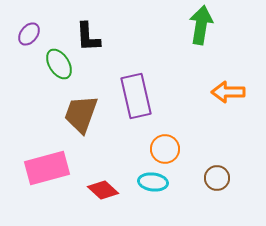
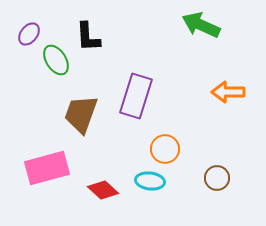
green arrow: rotated 75 degrees counterclockwise
green ellipse: moved 3 px left, 4 px up
purple rectangle: rotated 30 degrees clockwise
cyan ellipse: moved 3 px left, 1 px up
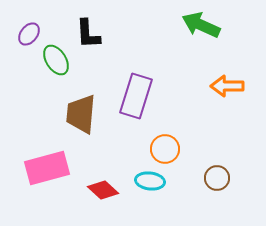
black L-shape: moved 3 px up
orange arrow: moved 1 px left, 6 px up
brown trapezoid: rotated 15 degrees counterclockwise
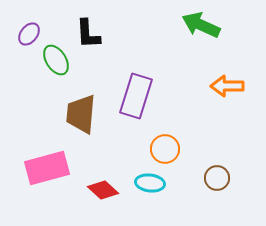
cyan ellipse: moved 2 px down
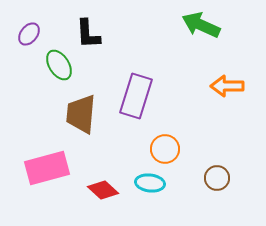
green ellipse: moved 3 px right, 5 px down
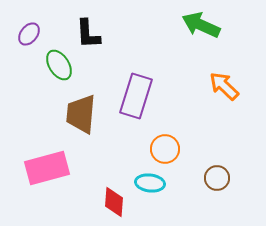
orange arrow: moved 3 px left; rotated 44 degrees clockwise
red diamond: moved 11 px right, 12 px down; rotated 52 degrees clockwise
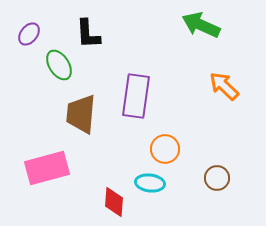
purple rectangle: rotated 9 degrees counterclockwise
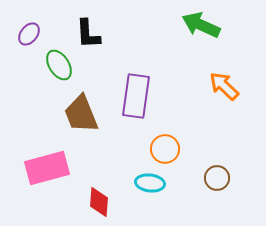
brown trapezoid: rotated 27 degrees counterclockwise
red diamond: moved 15 px left
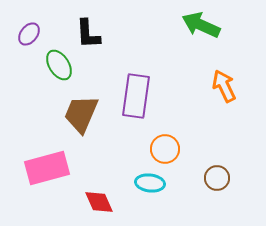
orange arrow: rotated 20 degrees clockwise
brown trapezoid: rotated 45 degrees clockwise
red diamond: rotated 28 degrees counterclockwise
